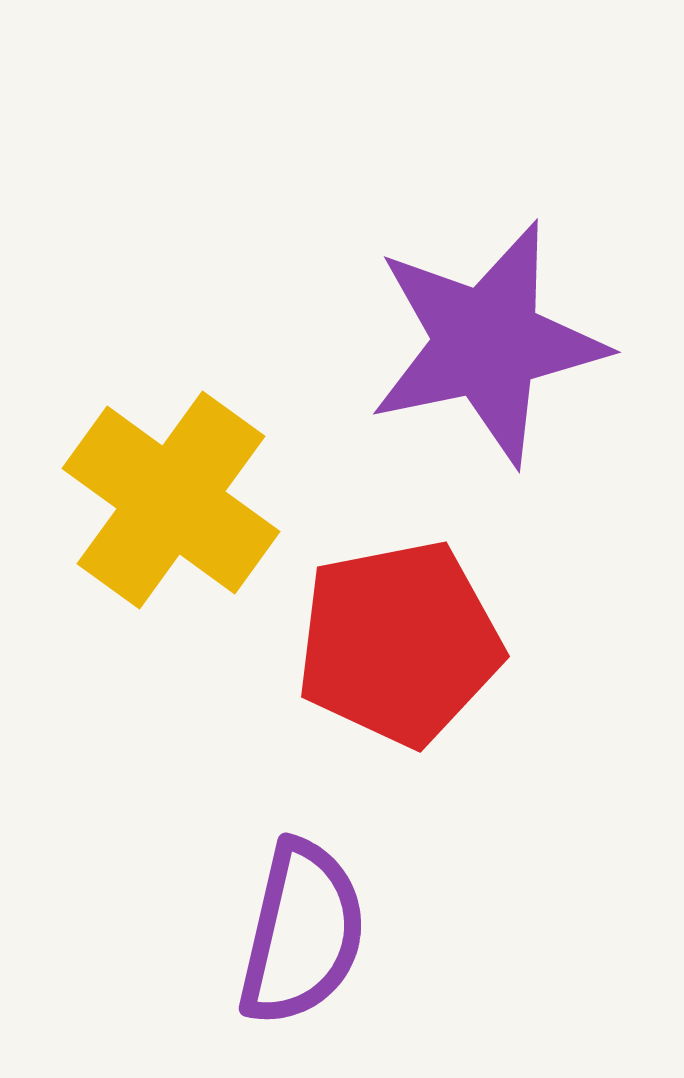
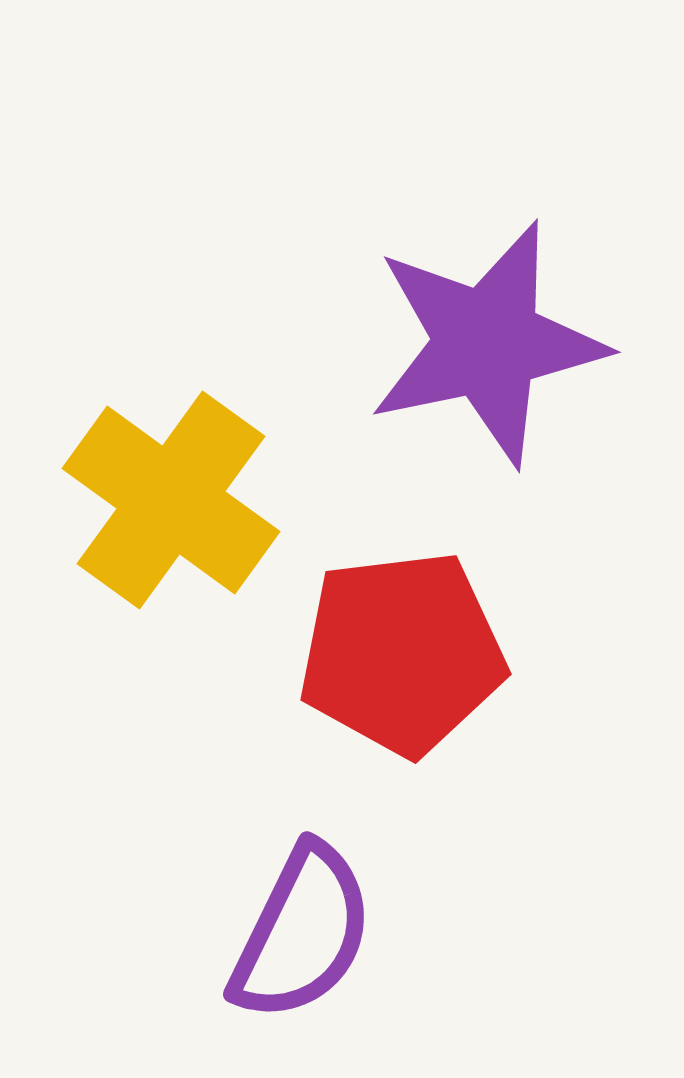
red pentagon: moved 3 px right, 10 px down; rotated 4 degrees clockwise
purple semicircle: rotated 13 degrees clockwise
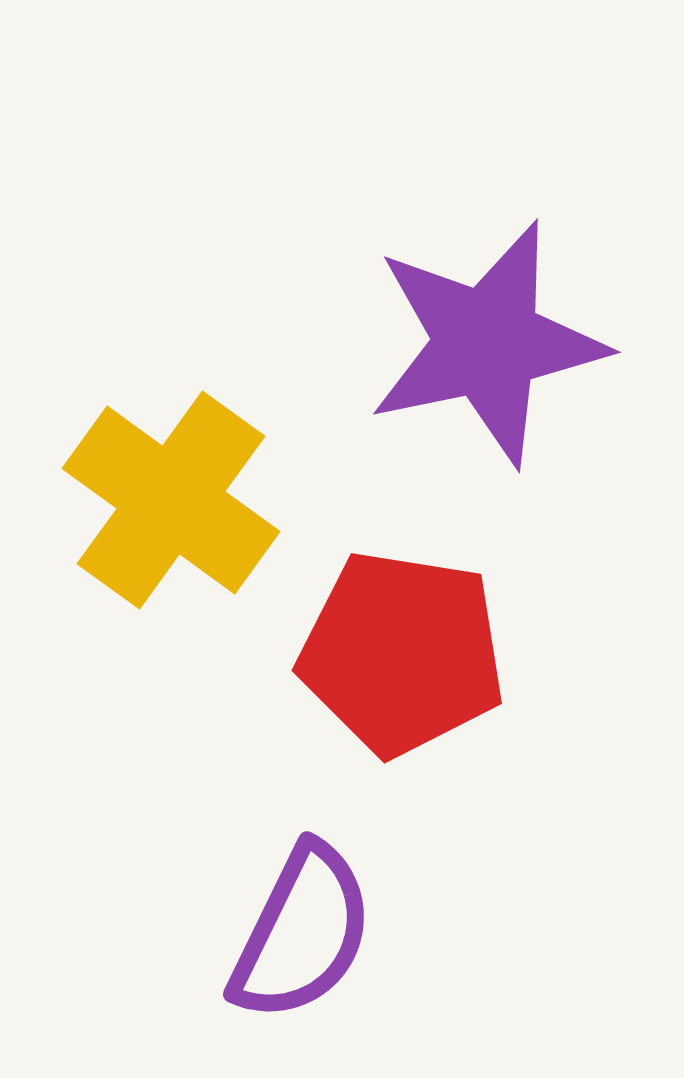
red pentagon: rotated 16 degrees clockwise
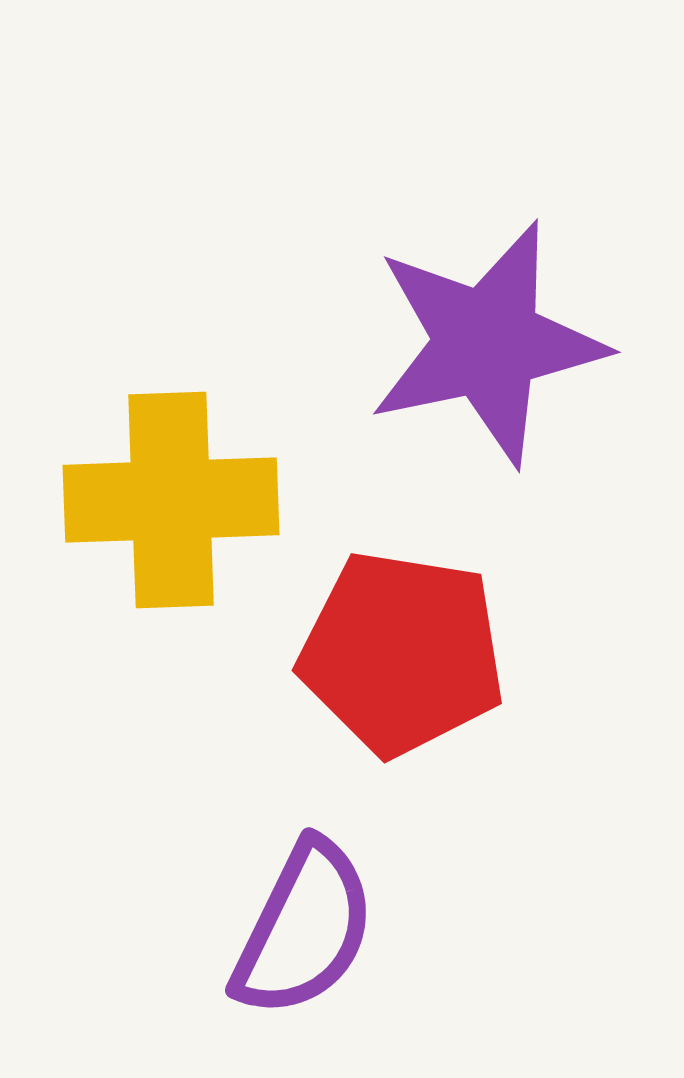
yellow cross: rotated 38 degrees counterclockwise
purple semicircle: moved 2 px right, 4 px up
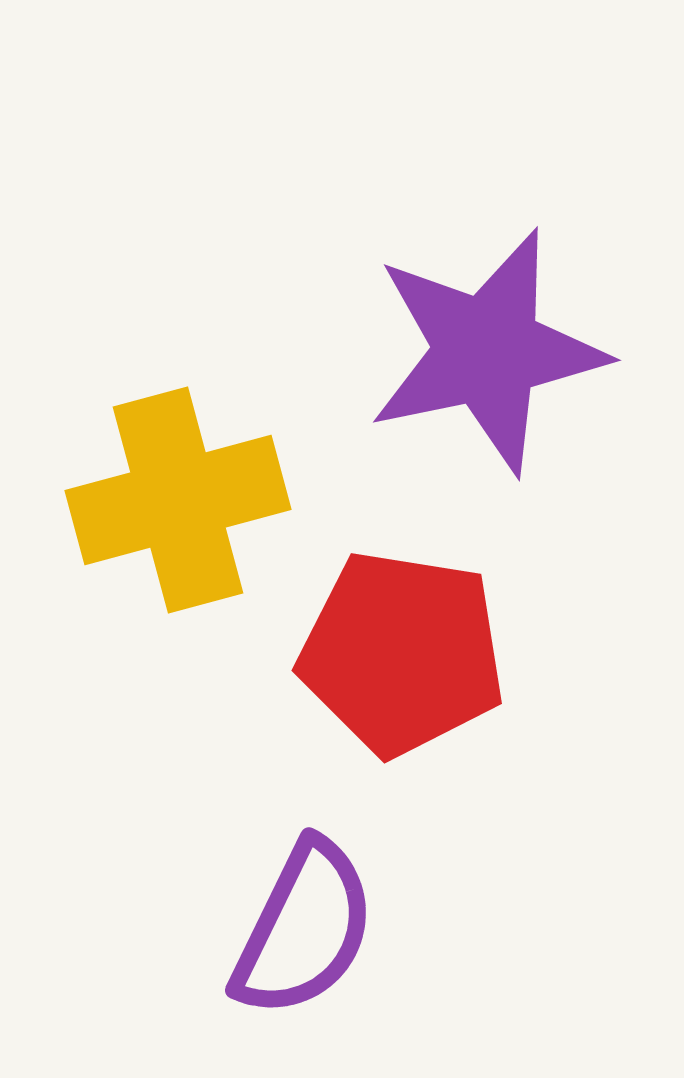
purple star: moved 8 px down
yellow cross: moved 7 px right; rotated 13 degrees counterclockwise
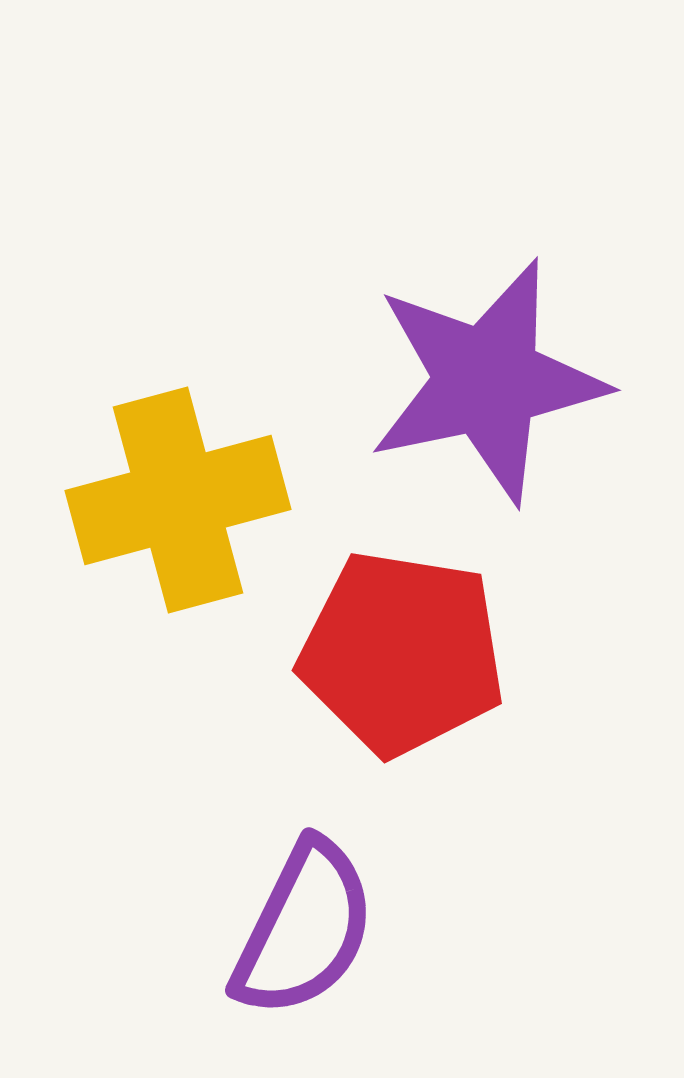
purple star: moved 30 px down
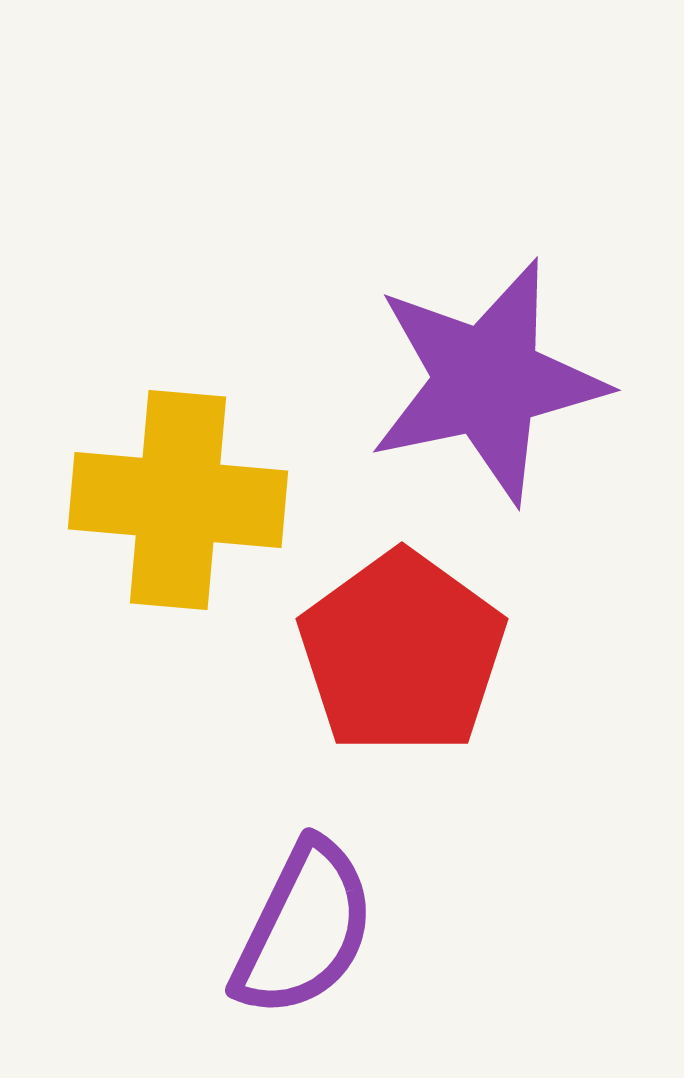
yellow cross: rotated 20 degrees clockwise
red pentagon: rotated 27 degrees clockwise
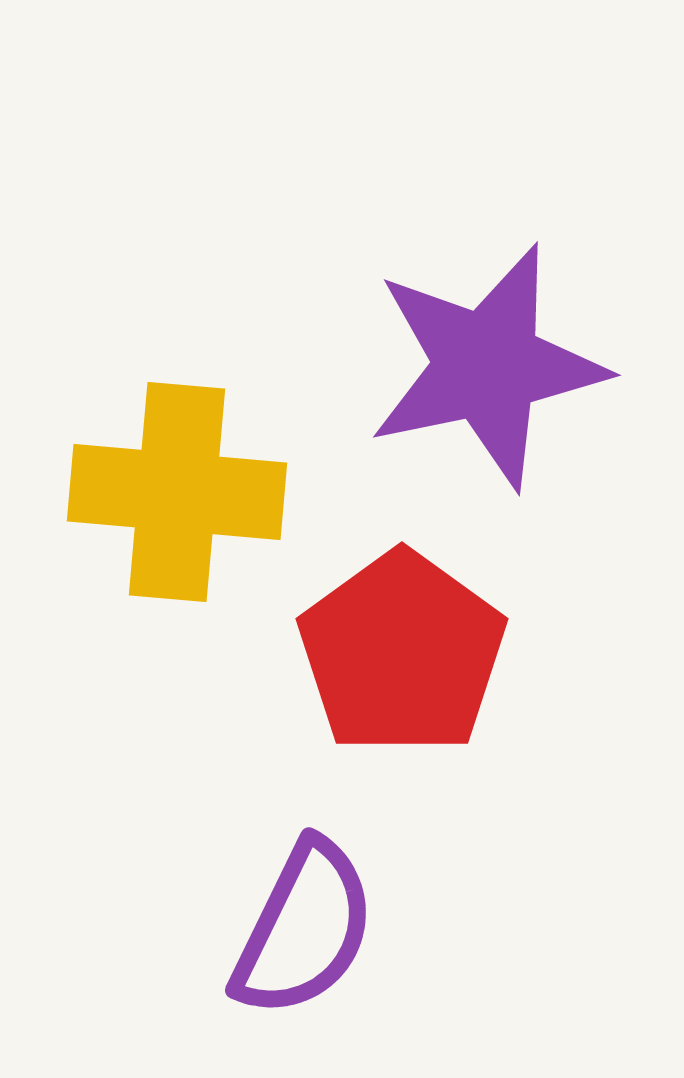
purple star: moved 15 px up
yellow cross: moved 1 px left, 8 px up
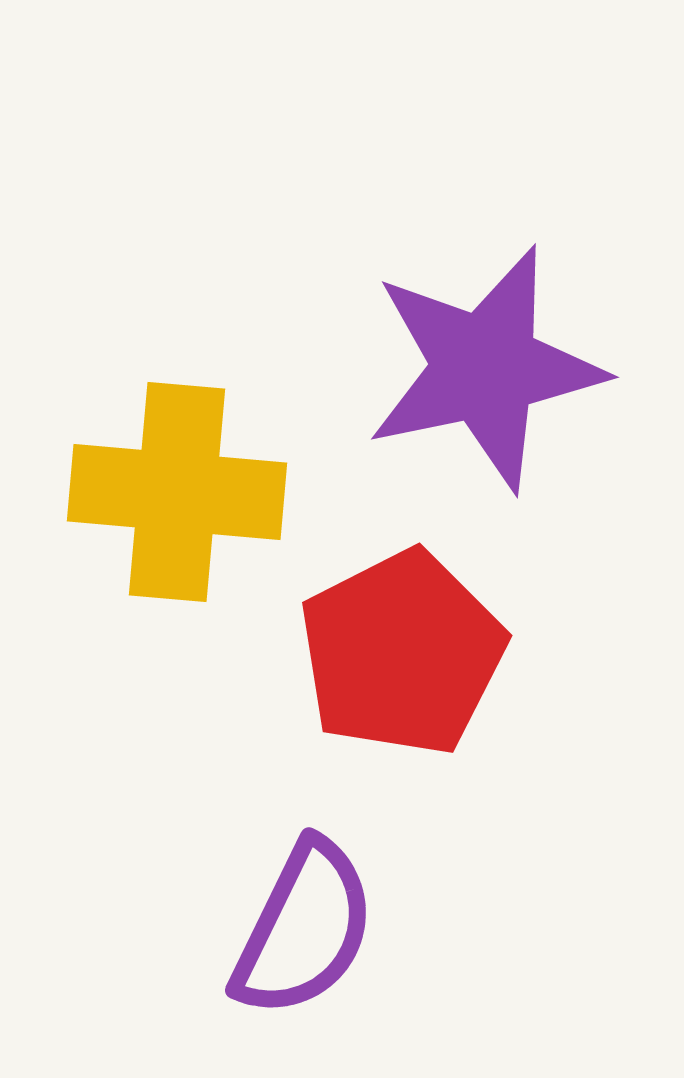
purple star: moved 2 px left, 2 px down
red pentagon: rotated 9 degrees clockwise
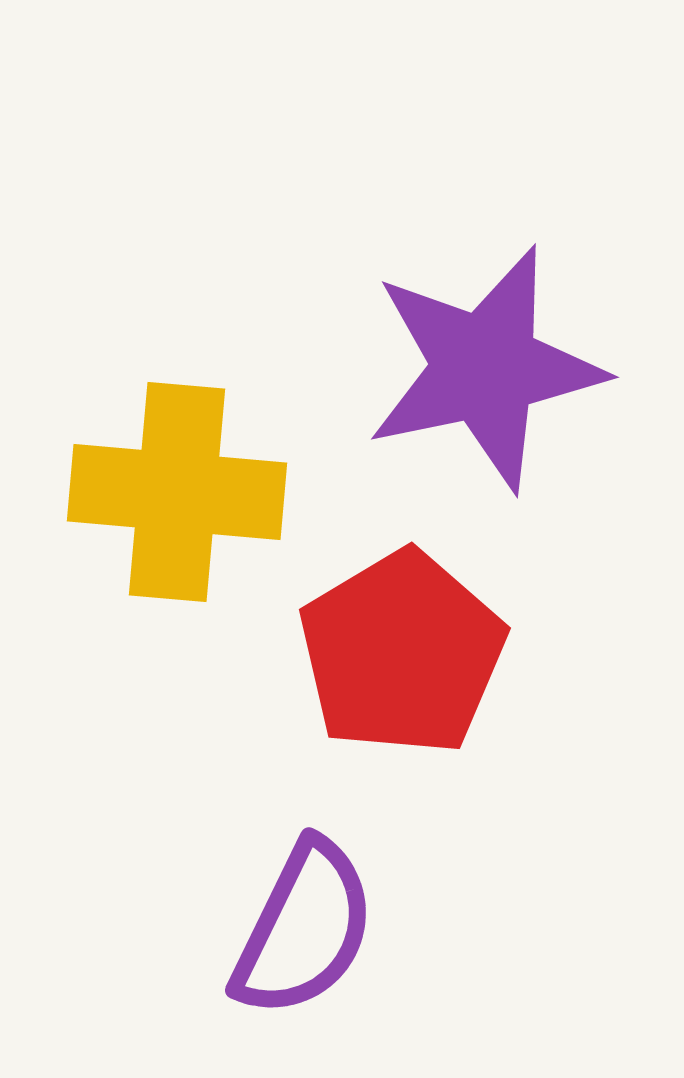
red pentagon: rotated 4 degrees counterclockwise
